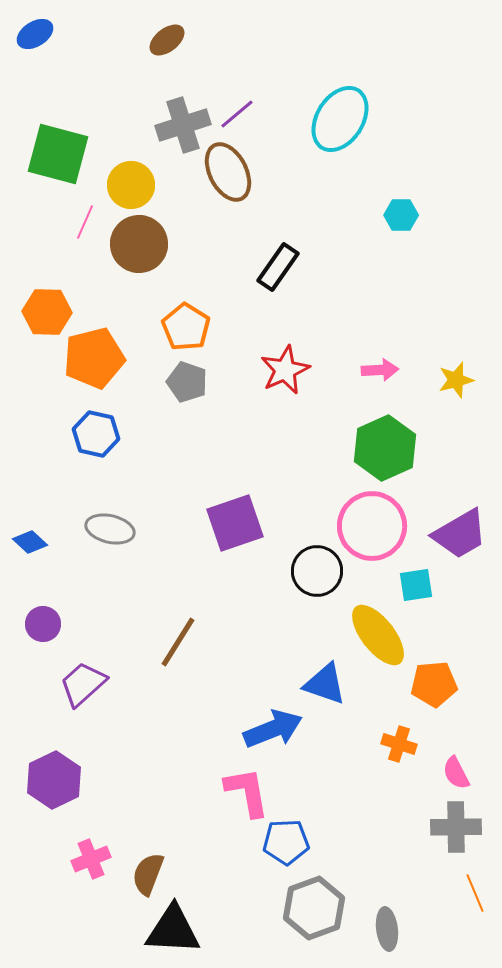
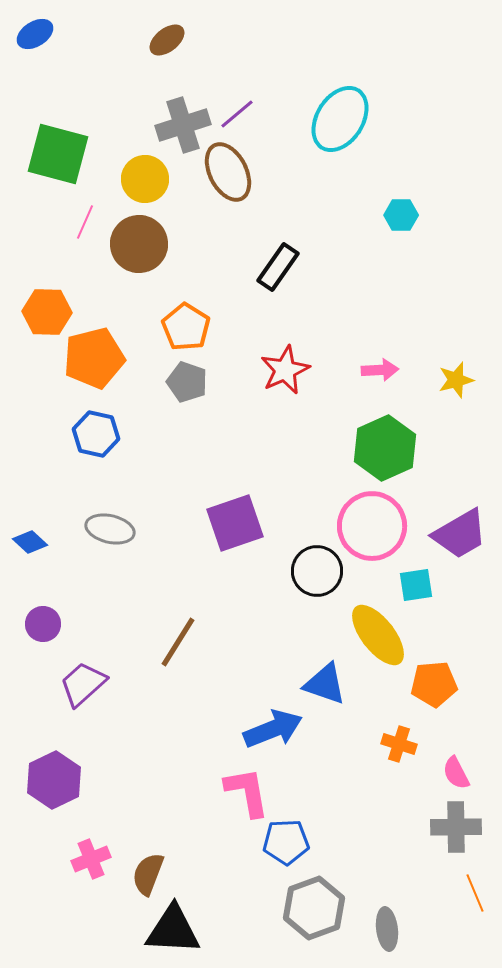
yellow circle at (131, 185): moved 14 px right, 6 px up
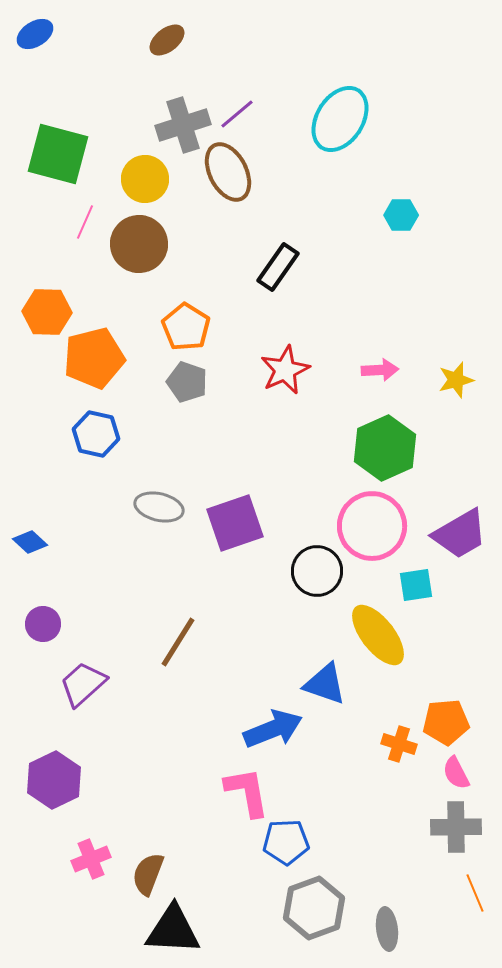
gray ellipse at (110, 529): moved 49 px right, 22 px up
orange pentagon at (434, 684): moved 12 px right, 38 px down
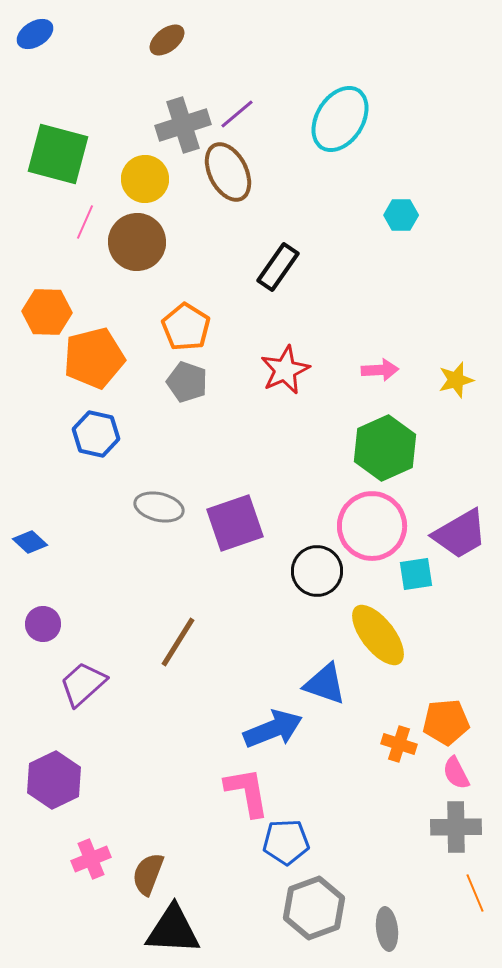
brown circle at (139, 244): moved 2 px left, 2 px up
cyan square at (416, 585): moved 11 px up
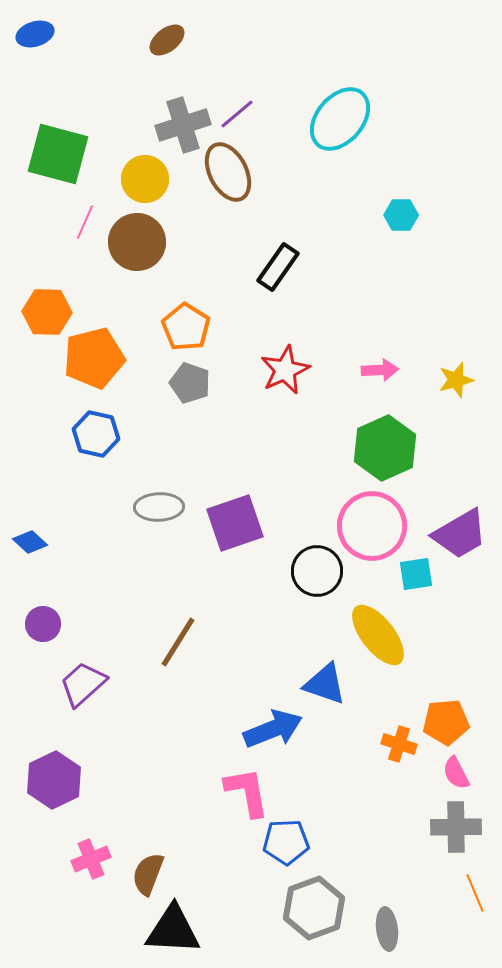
blue ellipse at (35, 34): rotated 15 degrees clockwise
cyan ellipse at (340, 119): rotated 8 degrees clockwise
gray pentagon at (187, 382): moved 3 px right, 1 px down
gray ellipse at (159, 507): rotated 15 degrees counterclockwise
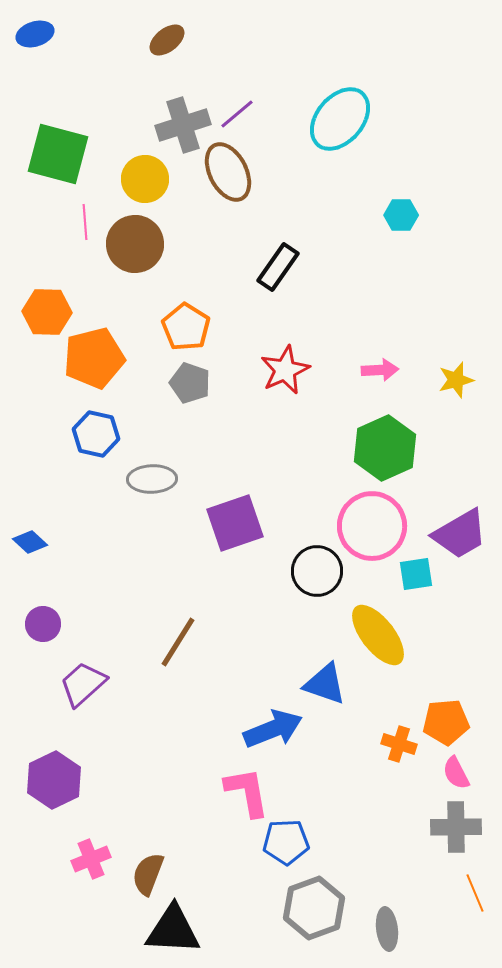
pink line at (85, 222): rotated 28 degrees counterclockwise
brown circle at (137, 242): moved 2 px left, 2 px down
gray ellipse at (159, 507): moved 7 px left, 28 px up
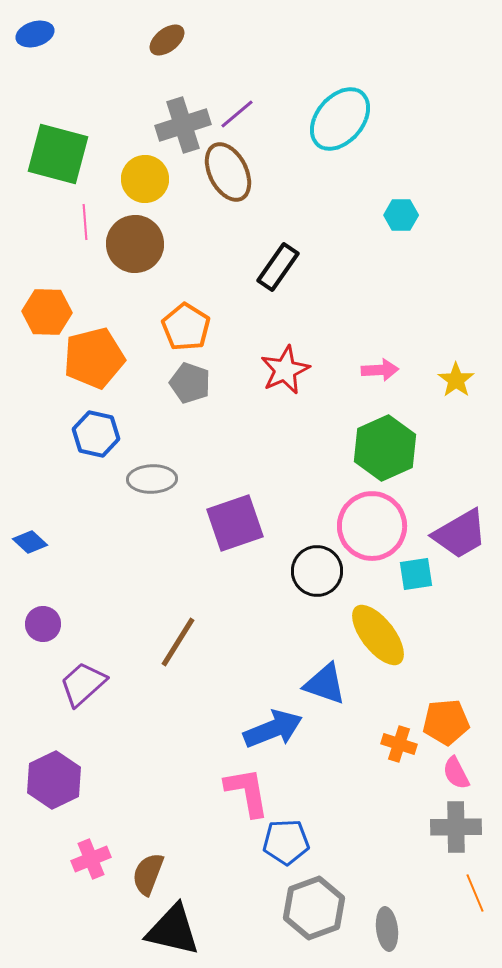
yellow star at (456, 380): rotated 21 degrees counterclockwise
black triangle at (173, 930): rotated 10 degrees clockwise
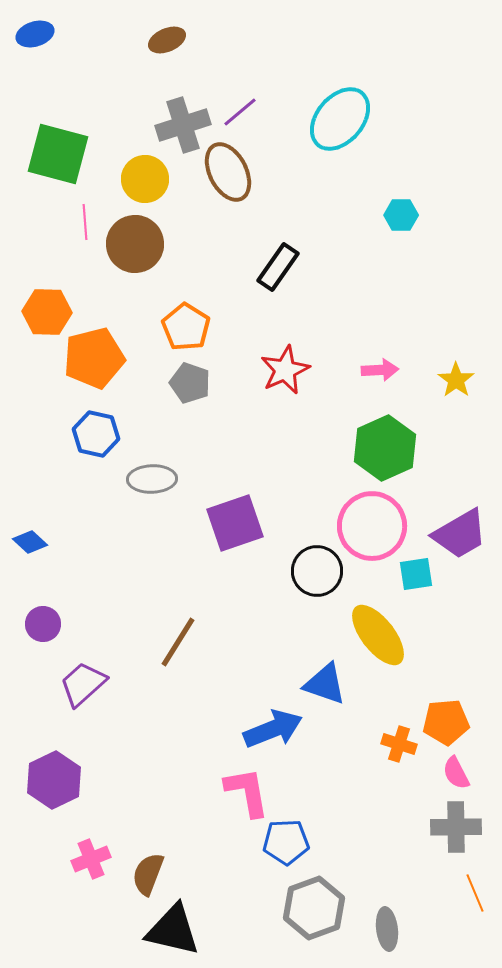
brown ellipse at (167, 40): rotated 15 degrees clockwise
purple line at (237, 114): moved 3 px right, 2 px up
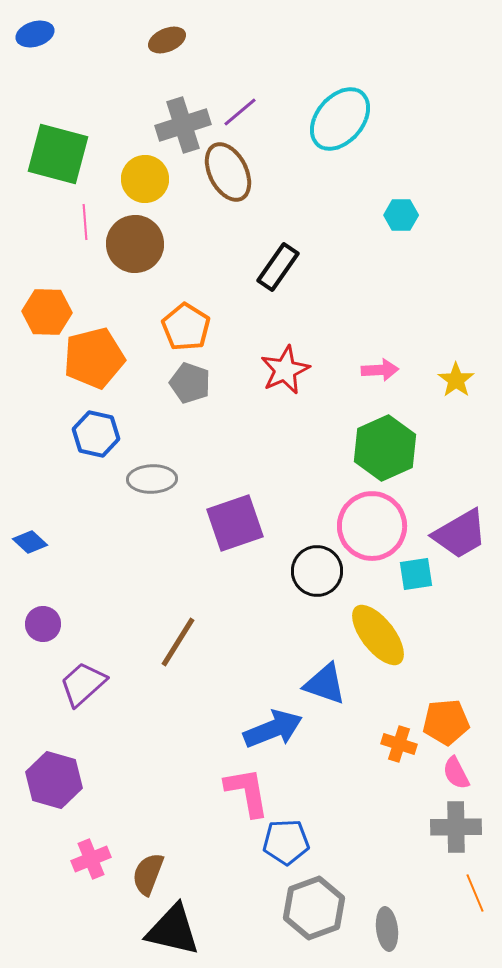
purple hexagon at (54, 780): rotated 18 degrees counterclockwise
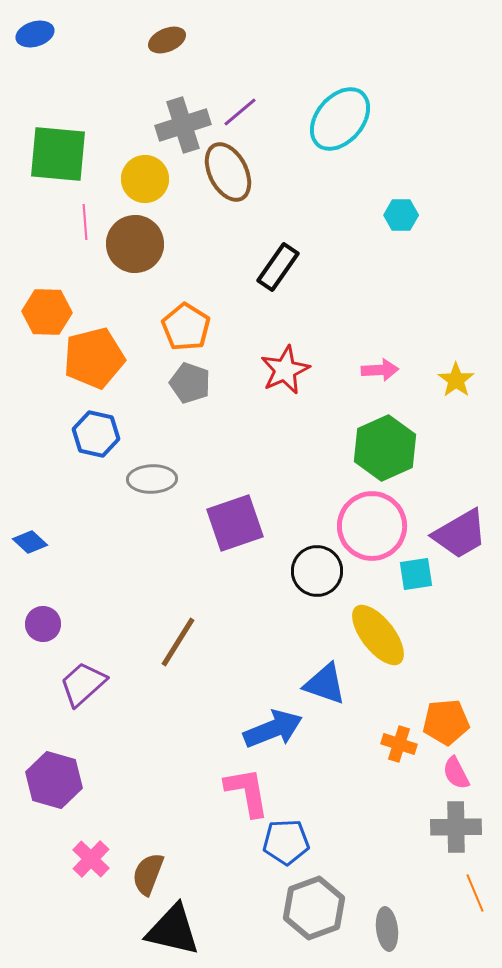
green square at (58, 154): rotated 10 degrees counterclockwise
pink cross at (91, 859): rotated 24 degrees counterclockwise
